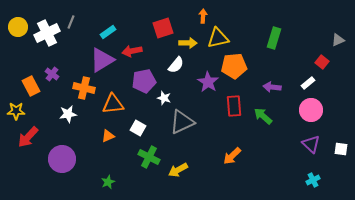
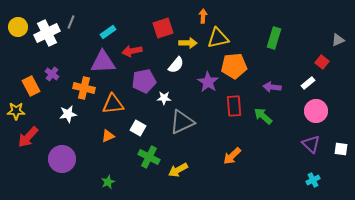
purple triangle at (102, 60): moved 1 px right, 2 px down; rotated 28 degrees clockwise
white star at (164, 98): rotated 16 degrees counterclockwise
pink circle at (311, 110): moved 5 px right, 1 px down
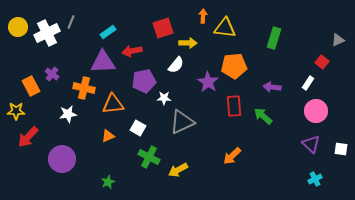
yellow triangle at (218, 38): moved 7 px right, 10 px up; rotated 20 degrees clockwise
white rectangle at (308, 83): rotated 16 degrees counterclockwise
cyan cross at (313, 180): moved 2 px right, 1 px up
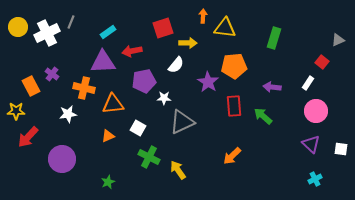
yellow arrow at (178, 170): rotated 84 degrees clockwise
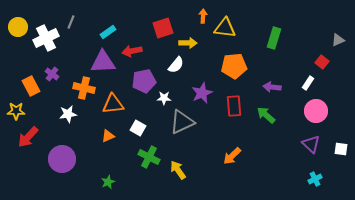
white cross at (47, 33): moved 1 px left, 5 px down
purple star at (208, 82): moved 6 px left, 11 px down; rotated 15 degrees clockwise
green arrow at (263, 116): moved 3 px right, 1 px up
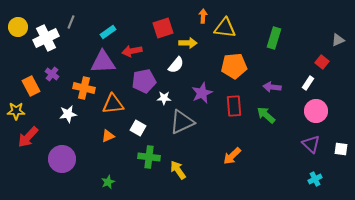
green cross at (149, 157): rotated 20 degrees counterclockwise
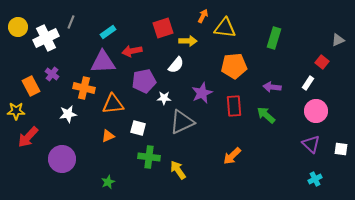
orange arrow at (203, 16): rotated 24 degrees clockwise
yellow arrow at (188, 43): moved 2 px up
white square at (138, 128): rotated 14 degrees counterclockwise
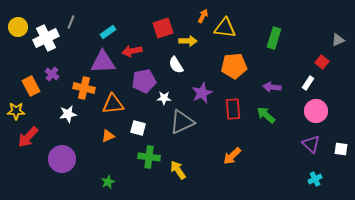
white semicircle at (176, 65): rotated 108 degrees clockwise
red rectangle at (234, 106): moved 1 px left, 3 px down
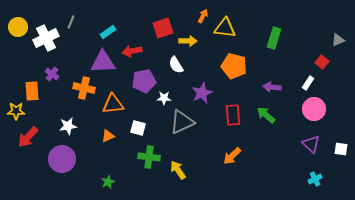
orange pentagon at (234, 66): rotated 20 degrees clockwise
orange rectangle at (31, 86): moved 1 px right, 5 px down; rotated 24 degrees clockwise
red rectangle at (233, 109): moved 6 px down
pink circle at (316, 111): moved 2 px left, 2 px up
white star at (68, 114): moved 12 px down
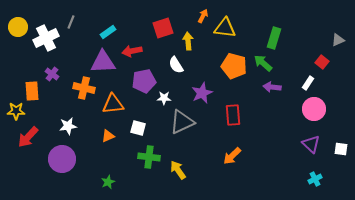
yellow arrow at (188, 41): rotated 96 degrees counterclockwise
green arrow at (266, 115): moved 3 px left, 52 px up
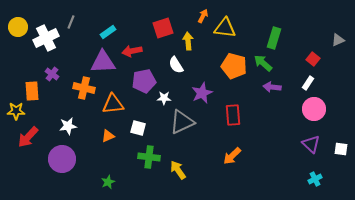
red square at (322, 62): moved 9 px left, 3 px up
